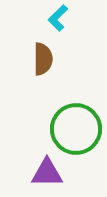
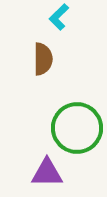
cyan L-shape: moved 1 px right, 1 px up
green circle: moved 1 px right, 1 px up
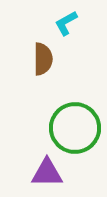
cyan L-shape: moved 7 px right, 6 px down; rotated 16 degrees clockwise
green circle: moved 2 px left
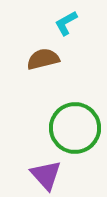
brown semicircle: rotated 104 degrees counterclockwise
purple triangle: moved 1 px left, 2 px down; rotated 48 degrees clockwise
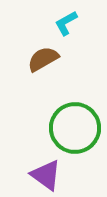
brown semicircle: rotated 16 degrees counterclockwise
purple triangle: rotated 12 degrees counterclockwise
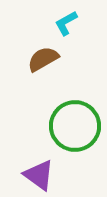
green circle: moved 2 px up
purple triangle: moved 7 px left
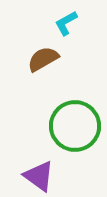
purple triangle: moved 1 px down
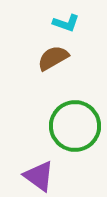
cyan L-shape: rotated 132 degrees counterclockwise
brown semicircle: moved 10 px right, 1 px up
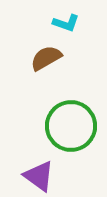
brown semicircle: moved 7 px left
green circle: moved 4 px left
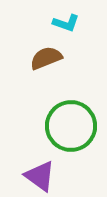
brown semicircle: rotated 8 degrees clockwise
purple triangle: moved 1 px right
